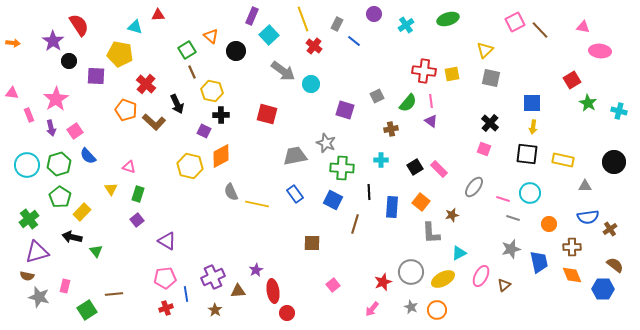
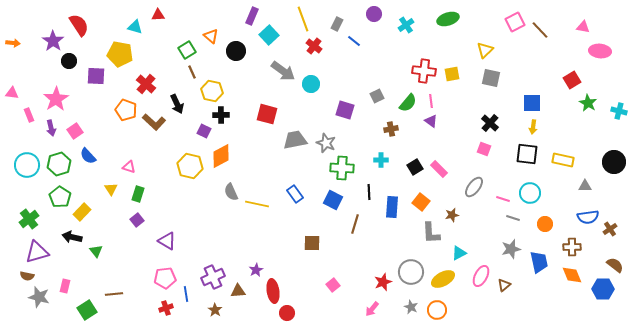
gray trapezoid at (295, 156): moved 16 px up
orange circle at (549, 224): moved 4 px left
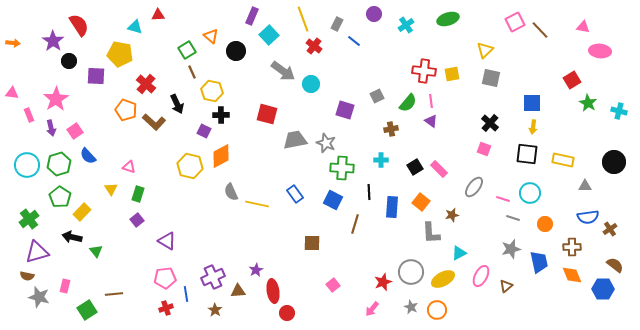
brown triangle at (504, 285): moved 2 px right, 1 px down
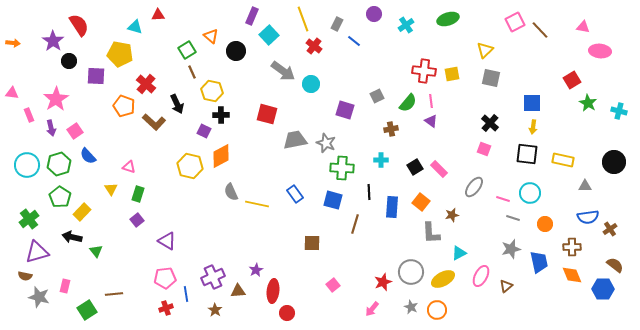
orange pentagon at (126, 110): moved 2 px left, 4 px up
blue square at (333, 200): rotated 12 degrees counterclockwise
brown semicircle at (27, 276): moved 2 px left
red ellipse at (273, 291): rotated 15 degrees clockwise
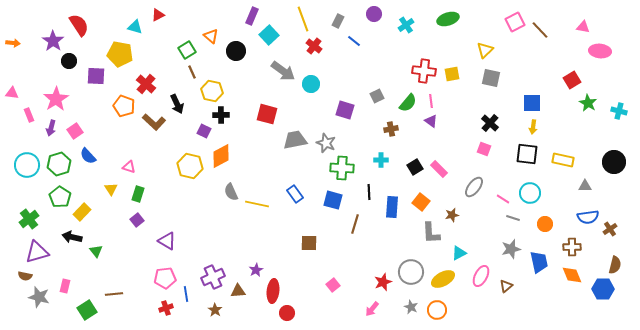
red triangle at (158, 15): rotated 24 degrees counterclockwise
gray rectangle at (337, 24): moved 1 px right, 3 px up
purple arrow at (51, 128): rotated 28 degrees clockwise
pink line at (503, 199): rotated 16 degrees clockwise
brown square at (312, 243): moved 3 px left
brown semicircle at (615, 265): rotated 66 degrees clockwise
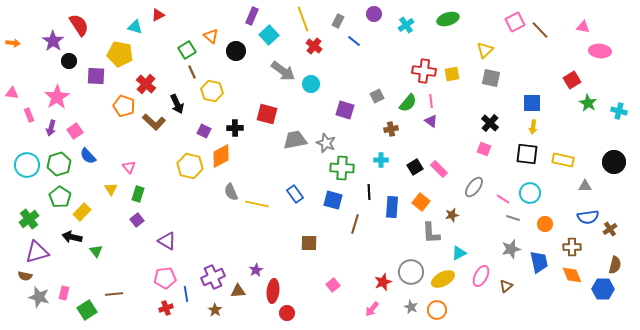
pink star at (56, 99): moved 1 px right, 2 px up
black cross at (221, 115): moved 14 px right, 13 px down
pink triangle at (129, 167): rotated 32 degrees clockwise
pink rectangle at (65, 286): moved 1 px left, 7 px down
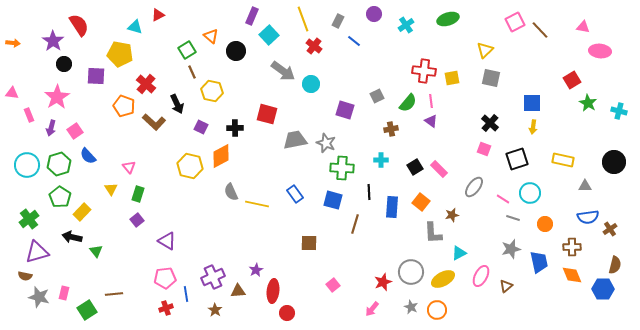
black circle at (69, 61): moved 5 px left, 3 px down
yellow square at (452, 74): moved 4 px down
purple square at (204, 131): moved 3 px left, 4 px up
black square at (527, 154): moved 10 px left, 5 px down; rotated 25 degrees counterclockwise
gray L-shape at (431, 233): moved 2 px right
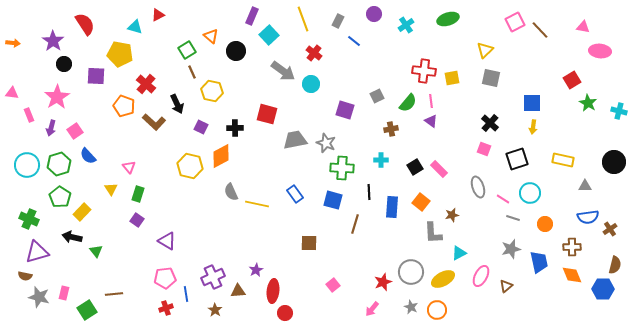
red semicircle at (79, 25): moved 6 px right, 1 px up
red cross at (314, 46): moved 7 px down
gray ellipse at (474, 187): moved 4 px right; rotated 55 degrees counterclockwise
green cross at (29, 219): rotated 30 degrees counterclockwise
purple square at (137, 220): rotated 16 degrees counterclockwise
red circle at (287, 313): moved 2 px left
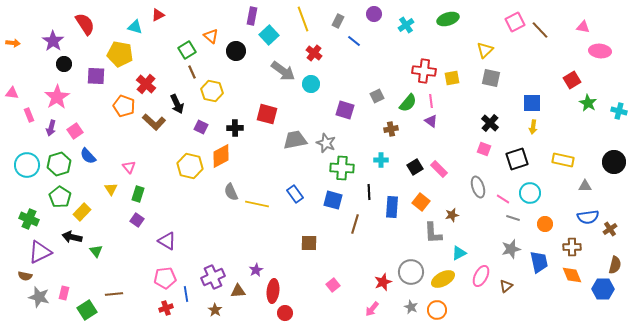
purple rectangle at (252, 16): rotated 12 degrees counterclockwise
purple triangle at (37, 252): moved 3 px right; rotated 10 degrees counterclockwise
